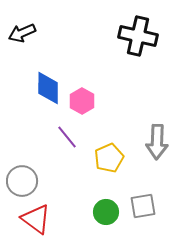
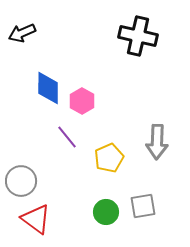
gray circle: moved 1 px left
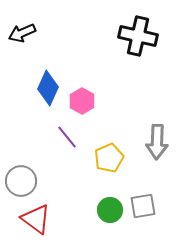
blue diamond: rotated 24 degrees clockwise
green circle: moved 4 px right, 2 px up
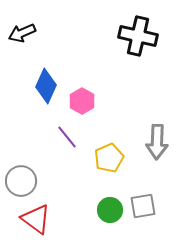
blue diamond: moved 2 px left, 2 px up
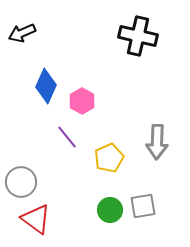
gray circle: moved 1 px down
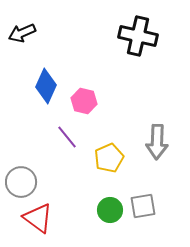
pink hexagon: moved 2 px right; rotated 15 degrees counterclockwise
red triangle: moved 2 px right, 1 px up
